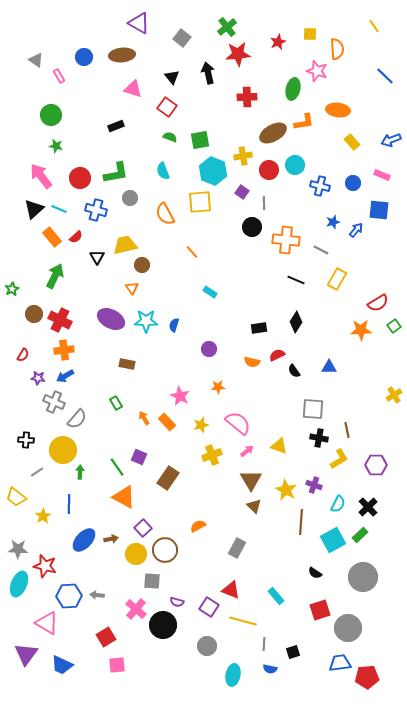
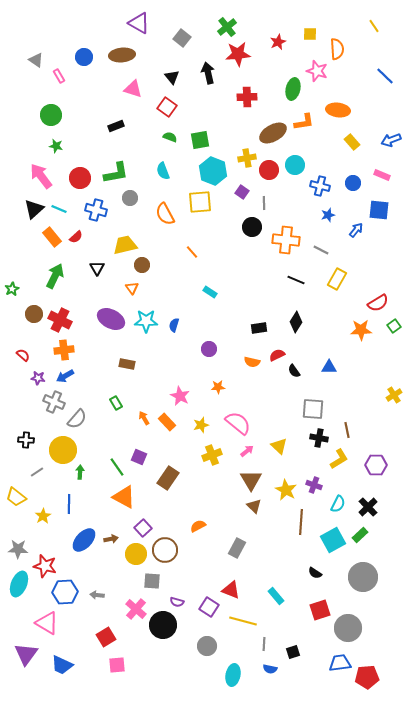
yellow cross at (243, 156): moved 4 px right, 2 px down
blue star at (333, 222): moved 5 px left, 7 px up
black triangle at (97, 257): moved 11 px down
red semicircle at (23, 355): rotated 80 degrees counterclockwise
yellow triangle at (279, 446): rotated 24 degrees clockwise
blue hexagon at (69, 596): moved 4 px left, 4 px up
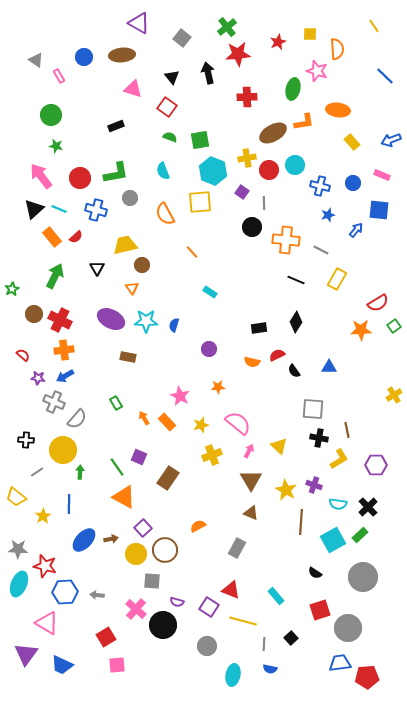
brown rectangle at (127, 364): moved 1 px right, 7 px up
pink arrow at (247, 451): moved 2 px right; rotated 24 degrees counterclockwise
cyan semicircle at (338, 504): rotated 72 degrees clockwise
brown triangle at (254, 506): moved 3 px left, 7 px down; rotated 21 degrees counterclockwise
black square at (293, 652): moved 2 px left, 14 px up; rotated 24 degrees counterclockwise
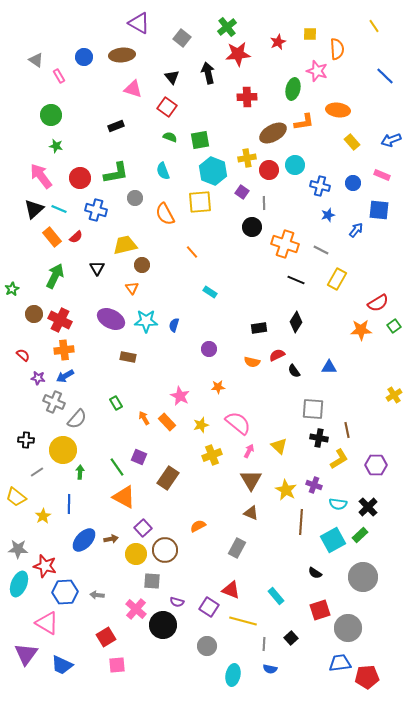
gray circle at (130, 198): moved 5 px right
orange cross at (286, 240): moved 1 px left, 4 px down; rotated 12 degrees clockwise
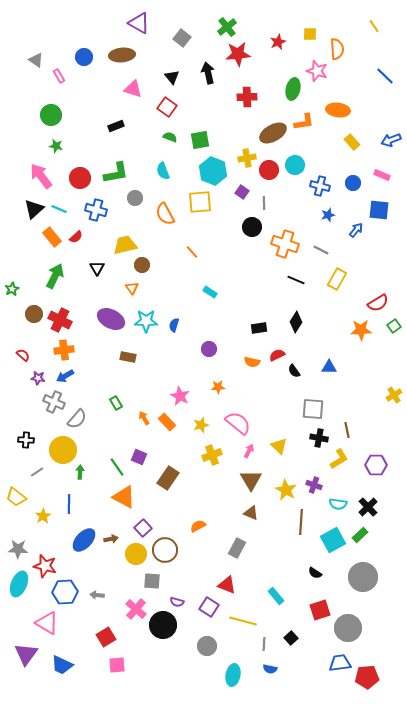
red triangle at (231, 590): moved 4 px left, 5 px up
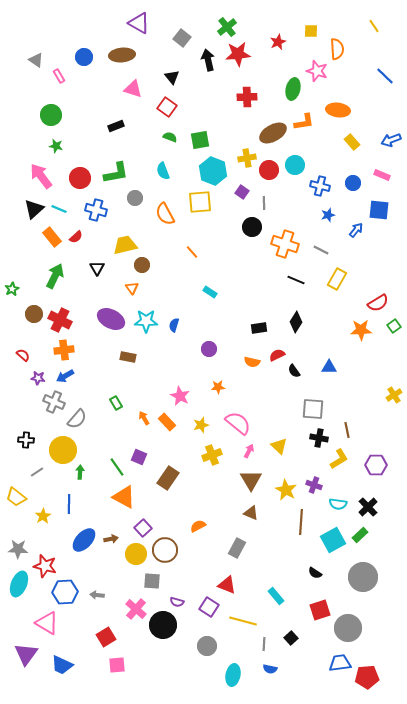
yellow square at (310, 34): moved 1 px right, 3 px up
black arrow at (208, 73): moved 13 px up
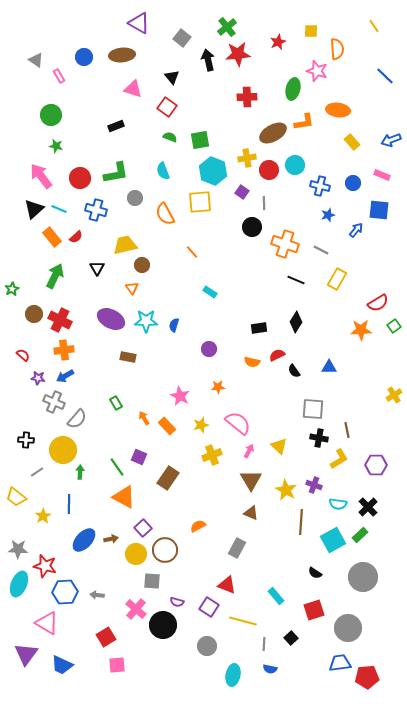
orange rectangle at (167, 422): moved 4 px down
red square at (320, 610): moved 6 px left
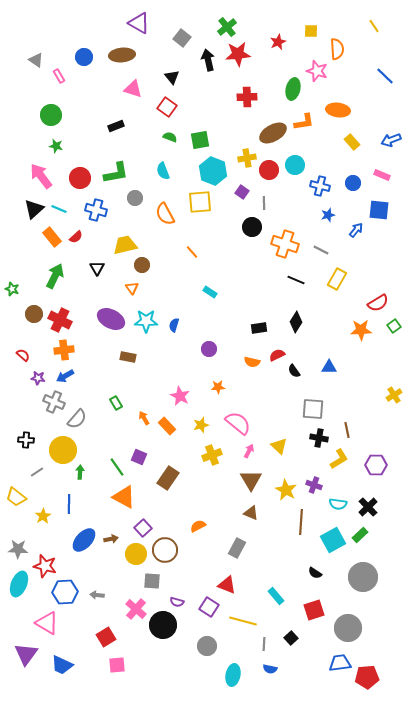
green star at (12, 289): rotated 24 degrees counterclockwise
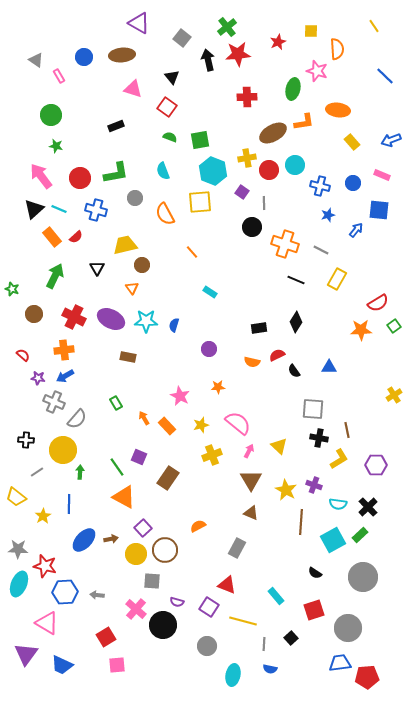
red cross at (60, 320): moved 14 px right, 3 px up
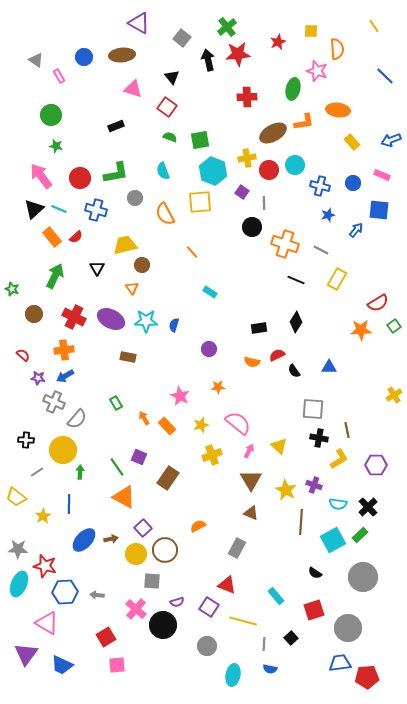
purple semicircle at (177, 602): rotated 32 degrees counterclockwise
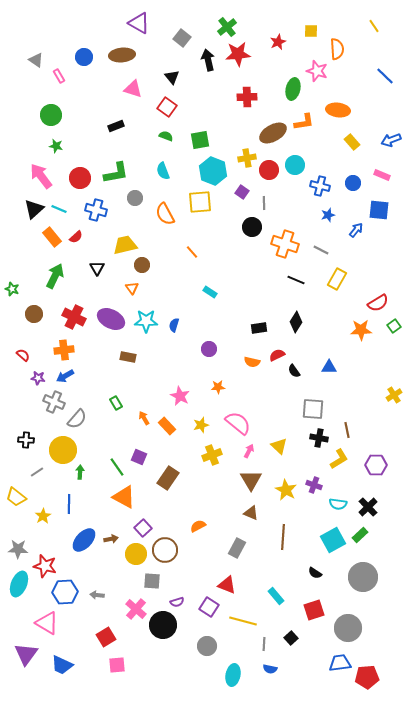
green semicircle at (170, 137): moved 4 px left, 1 px up
brown line at (301, 522): moved 18 px left, 15 px down
